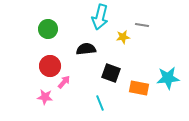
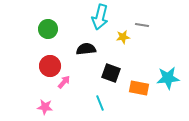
pink star: moved 10 px down
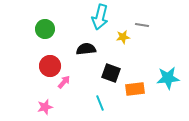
green circle: moved 3 px left
orange rectangle: moved 4 px left, 1 px down; rotated 18 degrees counterclockwise
pink star: rotated 21 degrees counterclockwise
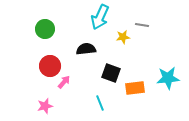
cyan arrow: rotated 10 degrees clockwise
orange rectangle: moved 1 px up
pink star: moved 1 px up
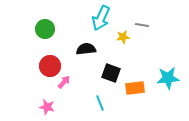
cyan arrow: moved 1 px right, 1 px down
pink star: moved 2 px right, 1 px down; rotated 28 degrees clockwise
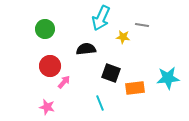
yellow star: rotated 16 degrees clockwise
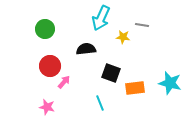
cyan star: moved 2 px right, 5 px down; rotated 20 degrees clockwise
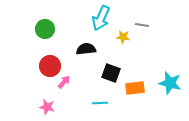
cyan line: rotated 70 degrees counterclockwise
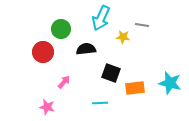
green circle: moved 16 px right
red circle: moved 7 px left, 14 px up
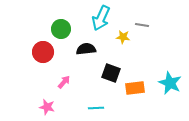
cyan star: rotated 10 degrees clockwise
cyan line: moved 4 px left, 5 px down
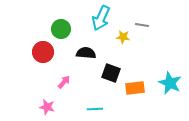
black semicircle: moved 4 px down; rotated 12 degrees clockwise
cyan line: moved 1 px left, 1 px down
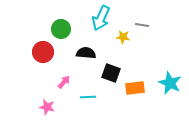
cyan line: moved 7 px left, 12 px up
